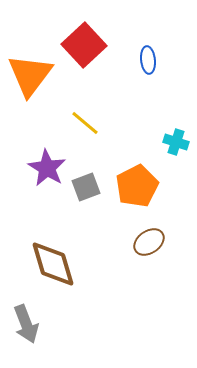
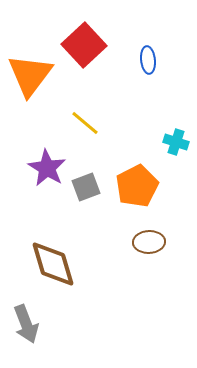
brown ellipse: rotated 32 degrees clockwise
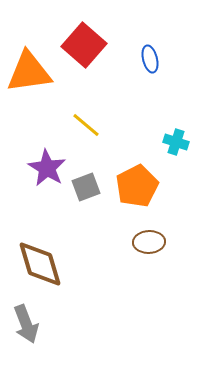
red square: rotated 6 degrees counterclockwise
blue ellipse: moved 2 px right, 1 px up; rotated 8 degrees counterclockwise
orange triangle: moved 1 px left, 3 px up; rotated 45 degrees clockwise
yellow line: moved 1 px right, 2 px down
brown diamond: moved 13 px left
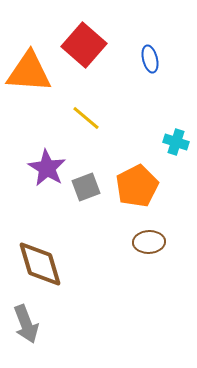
orange triangle: rotated 12 degrees clockwise
yellow line: moved 7 px up
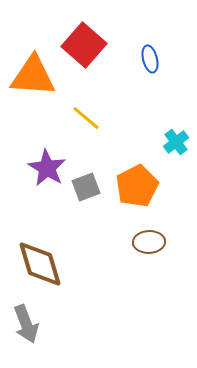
orange triangle: moved 4 px right, 4 px down
cyan cross: rotated 35 degrees clockwise
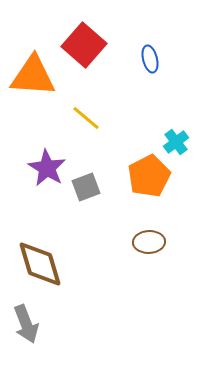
orange pentagon: moved 12 px right, 10 px up
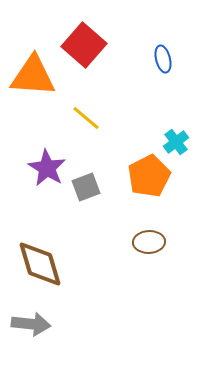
blue ellipse: moved 13 px right
gray arrow: moved 5 px right; rotated 63 degrees counterclockwise
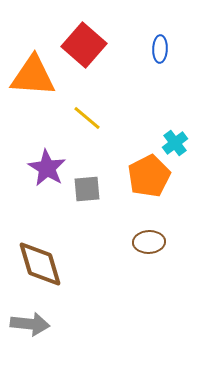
blue ellipse: moved 3 px left, 10 px up; rotated 16 degrees clockwise
yellow line: moved 1 px right
cyan cross: moved 1 px left, 1 px down
gray square: moved 1 px right, 2 px down; rotated 16 degrees clockwise
gray arrow: moved 1 px left
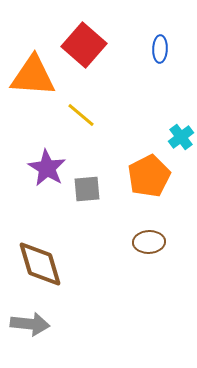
yellow line: moved 6 px left, 3 px up
cyan cross: moved 6 px right, 6 px up
